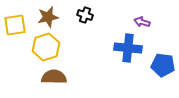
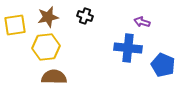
black cross: moved 1 px down
yellow hexagon: rotated 12 degrees clockwise
blue pentagon: rotated 15 degrees clockwise
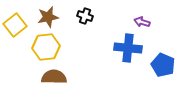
yellow square: rotated 30 degrees counterclockwise
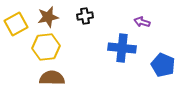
black cross: rotated 28 degrees counterclockwise
yellow square: moved 1 px right, 1 px up; rotated 10 degrees clockwise
blue cross: moved 6 px left
brown semicircle: moved 2 px left, 1 px down
